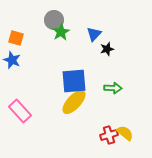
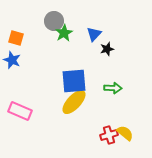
gray circle: moved 1 px down
green star: moved 3 px right, 1 px down
pink rectangle: rotated 25 degrees counterclockwise
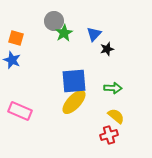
yellow semicircle: moved 9 px left, 17 px up
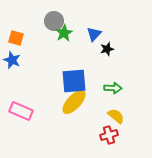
pink rectangle: moved 1 px right
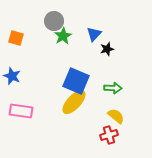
green star: moved 1 px left, 3 px down
blue star: moved 16 px down
blue square: moved 2 px right; rotated 28 degrees clockwise
pink rectangle: rotated 15 degrees counterclockwise
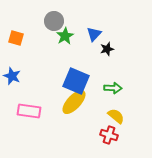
green star: moved 2 px right
pink rectangle: moved 8 px right
red cross: rotated 36 degrees clockwise
